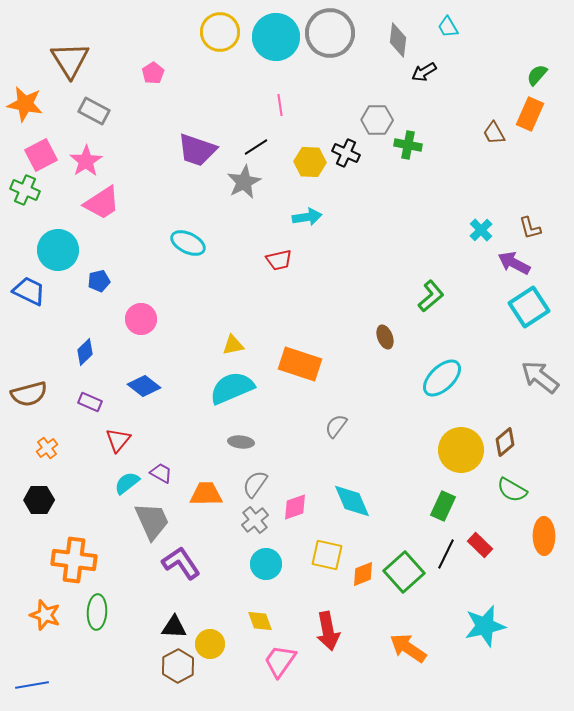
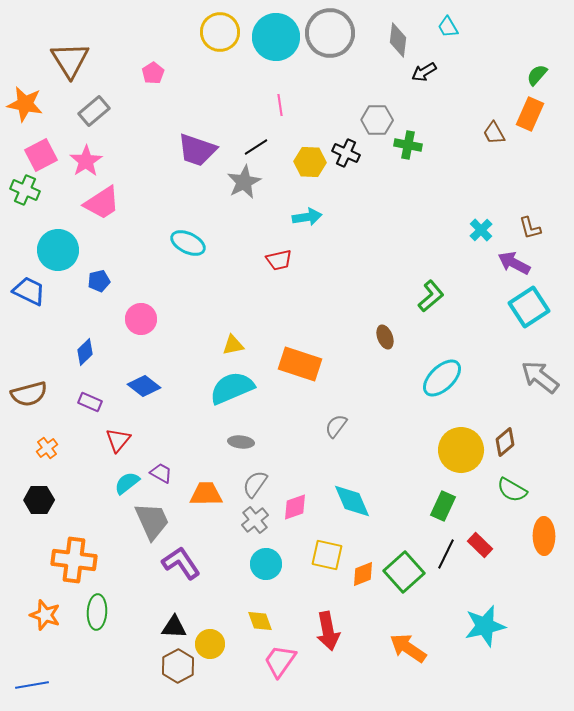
gray rectangle at (94, 111): rotated 68 degrees counterclockwise
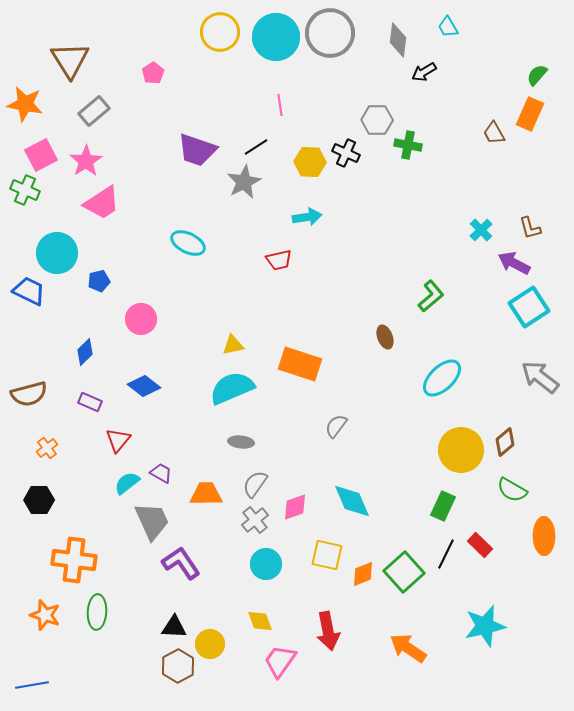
cyan circle at (58, 250): moved 1 px left, 3 px down
